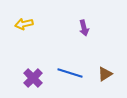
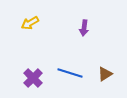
yellow arrow: moved 6 px right, 1 px up; rotated 18 degrees counterclockwise
purple arrow: rotated 21 degrees clockwise
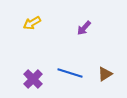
yellow arrow: moved 2 px right
purple arrow: rotated 35 degrees clockwise
purple cross: moved 1 px down
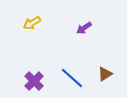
purple arrow: rotated 14 degrees clockwise
blue line: moved 2 px right, 5 px down; rotated 25 degrees clockwise
purple cross: moved 1 px right, 2 px down
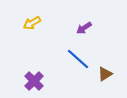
blue line: moved 6 px right, 19 px up
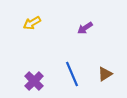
purple arrow: moved 1 px right
blue line: moved 6 px left, 15 px down; rotated 25 degrees clockwise
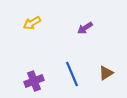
brown triangle: moved 1 px right, 1 px up
purple cross: rotated 24 degrees clockwise
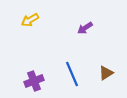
yellow arrow: moved 2 px left, 3 px up
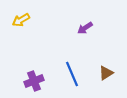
yellow arrow: moved 9 px left
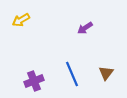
brown triangle: rotated 21 degrees counterclockwise
